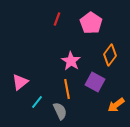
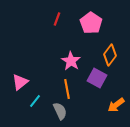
purple square: moved 2 px right, 4 px up
cyan line: moved 2 px left, 1 px up
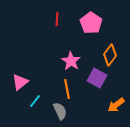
red line: rotated 16 degrees counterclockwise
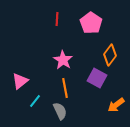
pink star: moved 8 px left, 1 px up
pink triangle: moved 1 px up
orange line: moved 2 px left, 1 px up
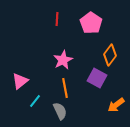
pink star: rotated 12 degrees clockwise
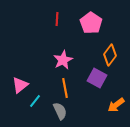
pink triangle: moved 4 px down
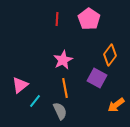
pink pentagon: moved 2 px left, 4 px up
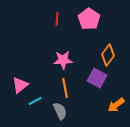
orange diamond: moved 2 px left
pink star: rotated 24 degrees clockwise
cyan line: rotated 24 degrees clockwise
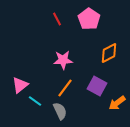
red line: rotated 32 degrees counterclockwise
orange diamond: moved 1 px right, 2 px up; rotated 25 degrees clockwise
purple square: moved 8 px down
orange line: rotated 48 degrees clockwise
cyan line: rotated 64 degrees clockwise
orange arrow: moved 1 px right, 2 px up
